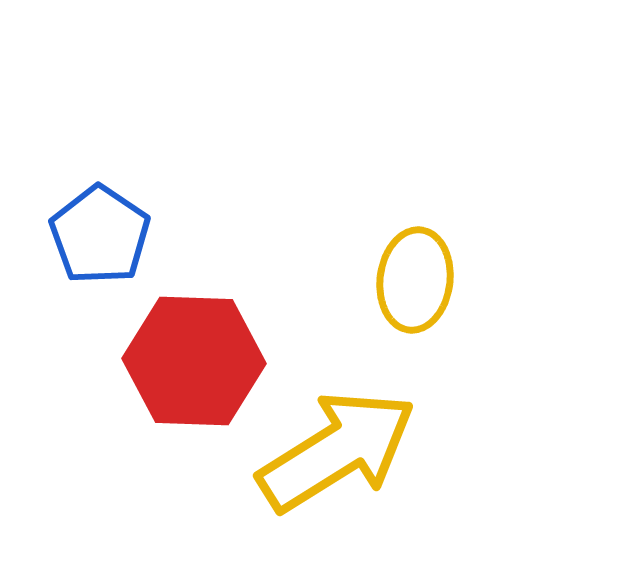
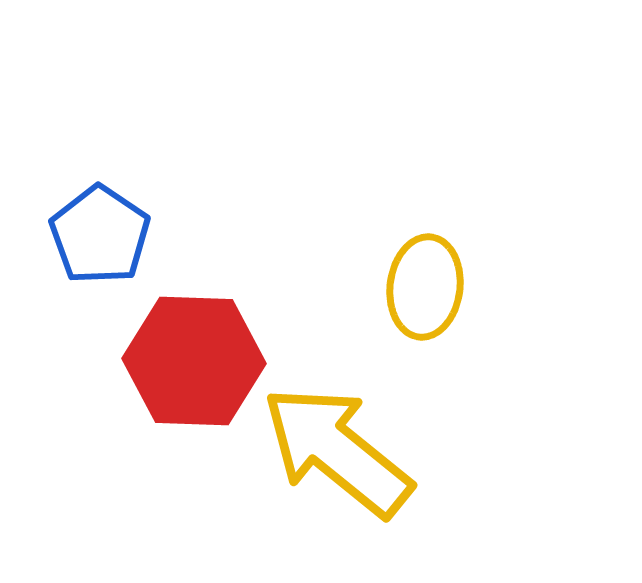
yellow ellipse: moved 10 px right, 7 px down
yellow arrow: rotated 109 degrees counterclockwise
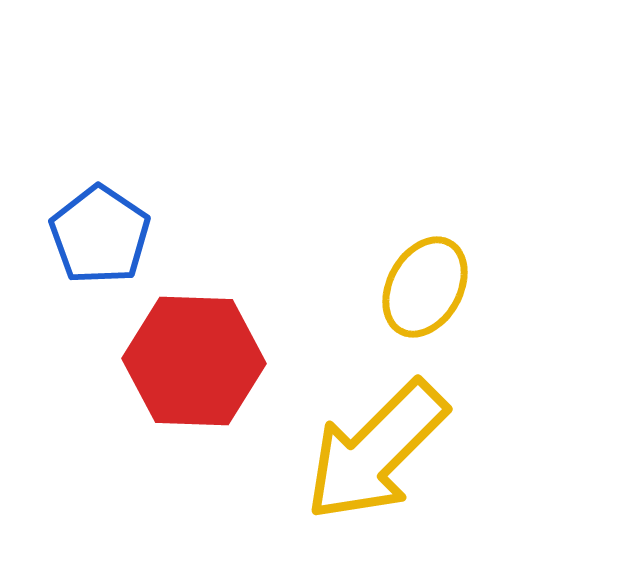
yellow ellipse: rotated 22 degrees clockwise
yellow arrow: moved 39 px right; rotated 84 degrees counterclockwise
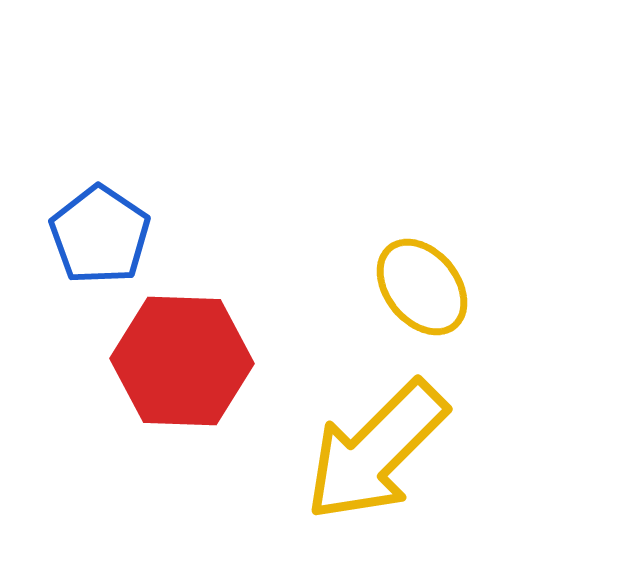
yellow ellipse: moved 3 px left; rotated 68 degrees counterclockwise
red hexagon: moved 12 px left
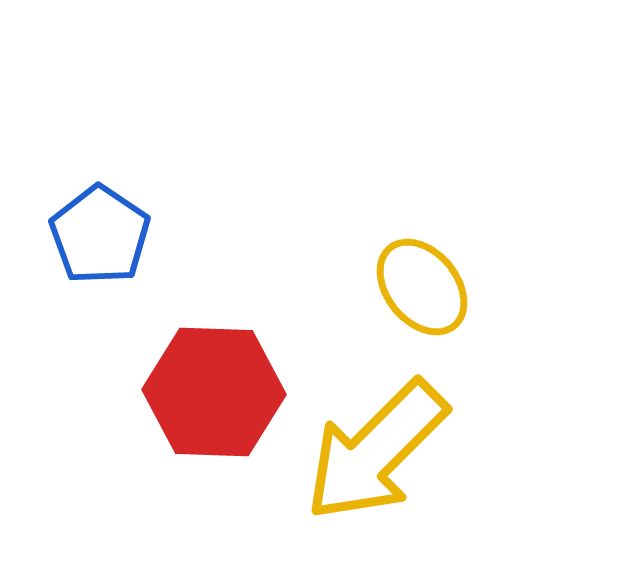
red hexagon: moved 32 px right, 31 px down
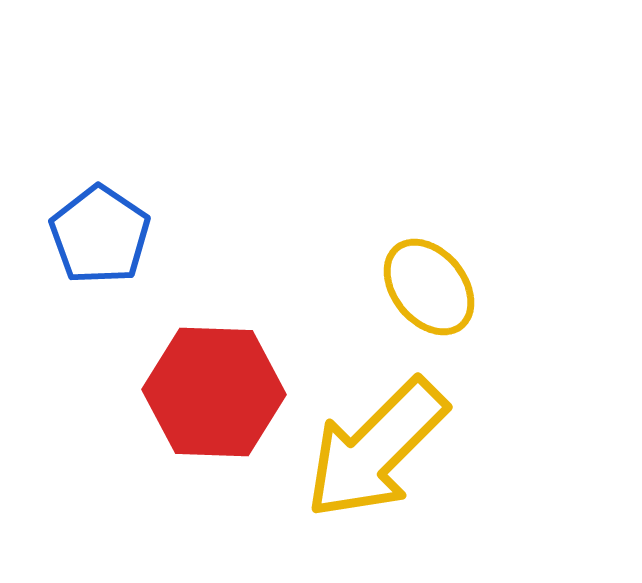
yellow ellipse: moved 7 px right
yellow arrow: moved 2 px up
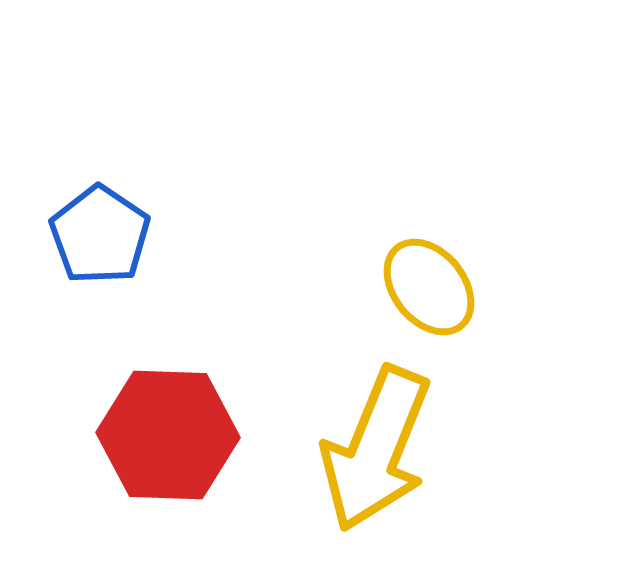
red hexagon: moved 46 px left, 43 px down
yellow arrow: rotated 23 degrees counterclockwise
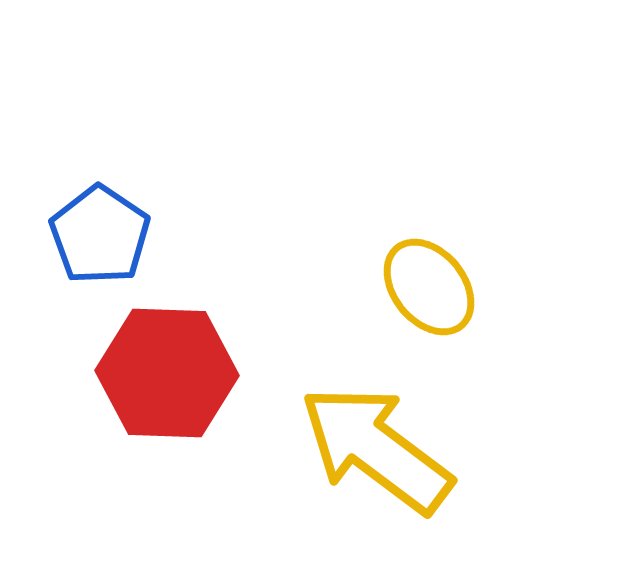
red hexagon: moved 1 px left, 62 px up
yellow arrow: rotated 105 degrees clockwise
